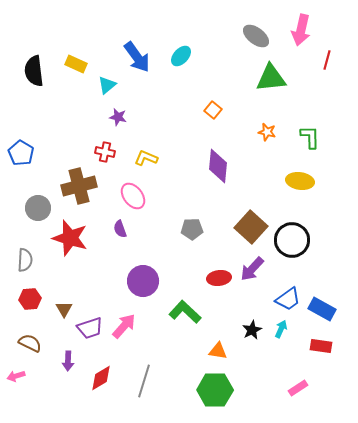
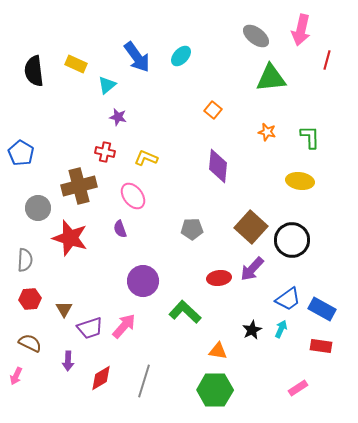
pink arrow at (16, 376): rotated 48 degrees counterclockwise
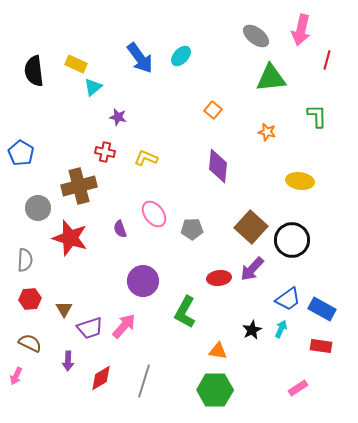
blue arrow at (137, 57): moved 3 px right, 1 px down
cyan triangle at (107, 85): moved 14 px left, 2 px down
green L-shape at (310, 137): moved 7 px right, 21 px up
pink ellipse at (133, 196): moved 21 px right, 18 px down
green L-shape at (185, 312): rotated 104 degrees counterclockwise
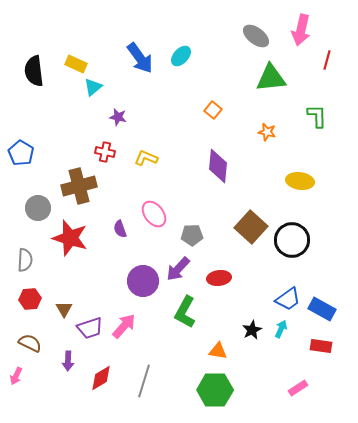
gray pentagon at (192, 229): moved 6 px down
purple arrow at (252, 269): moved 74 px left
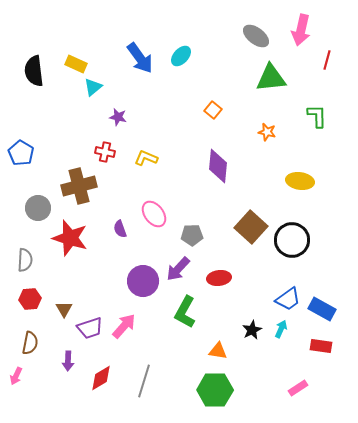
brown semicircle at (30, 343): rotated 75 degrees clockwise
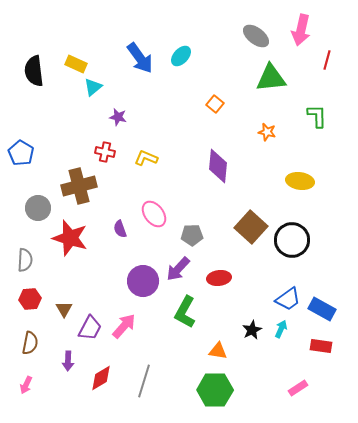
orange square at (213, 110): moved 2 px right, 6 px up
purple trapezoid at (90, 328): rotated 44 degrees counterclockwise
pink arrow at (16, 376): moved 10 px right, 9 px down
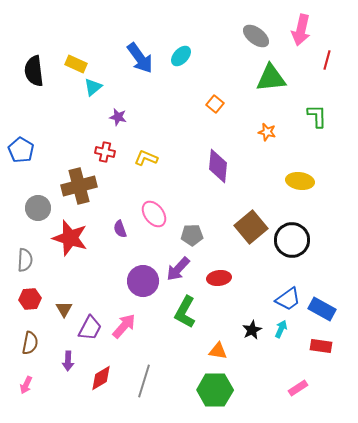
blue pentagon at (21, 153): moved 3 px up
brown square at (251, 227): rotated 8 degrees clockwise
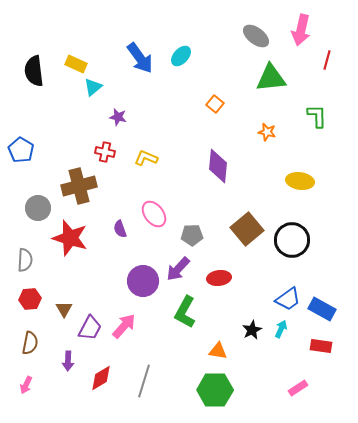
brown square at (251, 227): moved 4 px left, 2 px down
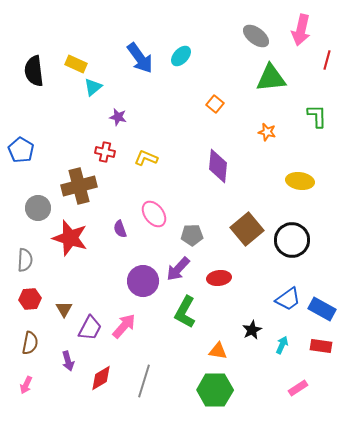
cyan arrow at (281, 329): moved 1 px right, 16 px down
purple arrow at (68, 361): rotated 18 degrees counterclockwise
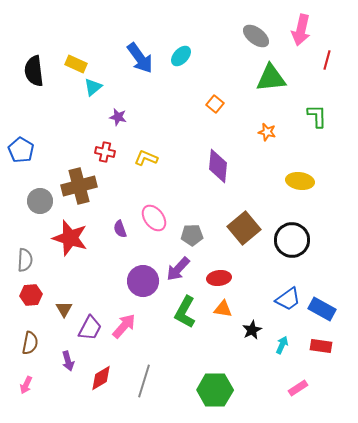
gray circle at (38, 208): moved 2 px right, 7 px up
pink ellipse at (154, 214): moved 4 px down
brown square at (247, 229): moved 3 px left, 1 px up
red hexagon at (30, 299): moved 1 px right, 4 px up
orange triangle at (218, 351): moved 5 px right, 42 px up
